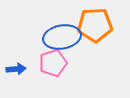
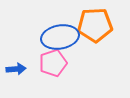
blue ellipse: moved 2 px left
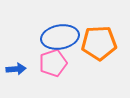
orange pentagon: moved 4 px right, 18 px down
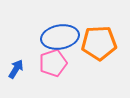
blue arrow: rotated 54 degrees counterclockwise
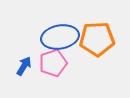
orange pentagon: moved 2 px left, 4 px up
blue arrow: moved 8 px right, 3 px up
